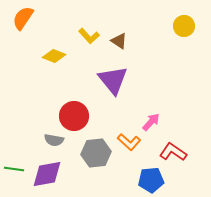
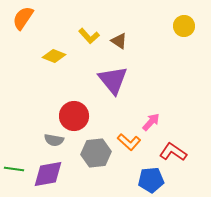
purple diamond: moved 1 px right
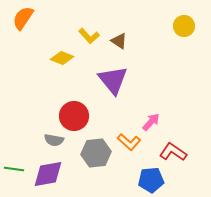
yellow diamond: moved 8 px right, 2 px down
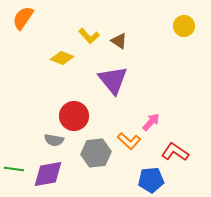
orange L-shape: moved 1 px up
red L-shape: moved 2 px right
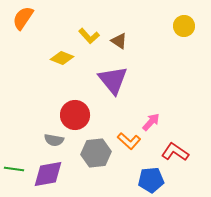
red circle: moved 1 px right, 1 px up
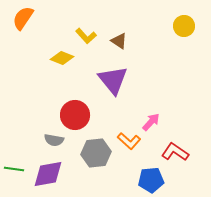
yellow L-shape: moved 3 px left
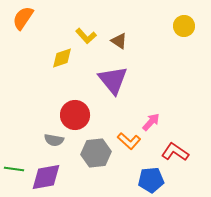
yellow diamond: rotated 40 degrees counterclockwise
purple diamond: moved 2 px left, 3 px down
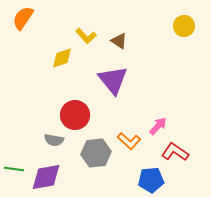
pink arrow: moved 7 px right, 4 px down
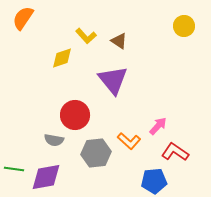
blue pentagon: moved 3 px right, 1 px down
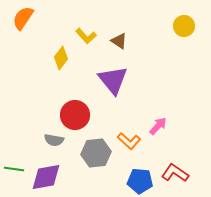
yellow diamond: moved 1 px left; rotated 35 degrees counterclockwise
red L-shape: moved 21 px down
blue pentagon: moved 14 px left; rotated 10 degrees clockwise
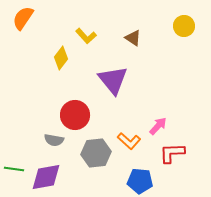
brown triangle: moved 14 px right, 3 px up
red L-shape: moved 3 px left, 20 px up; rotated 36 degrees counterclockwise
